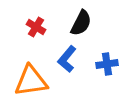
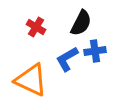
blue L-shape: rotated 20 degrees clockwise
blue cross: moved 12 px left, 13 px up
orange triangle: moved 1 px up; rotated 33 degrees clockwise
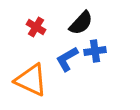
black semicircle: rotated 16 degrees clockwise
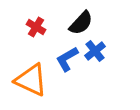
blue cross: rotated 30 degrees counterclockwise
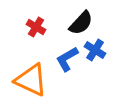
blue cross: moved 1 px up; rotated 20 degrees counterclockwise
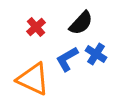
red cross: rotated 18 degrees clockwise
blue cross: moved 1 px right, 4 px down
orange triangle: moved 2 px right, 1 px up
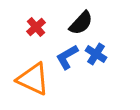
blue L-shape: moved 2 px up
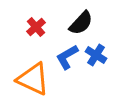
blue cross: moved 1 px down
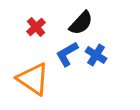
blue L-shape: moved 3 px up
orange triangle: rotated 9 degrees clockwise
